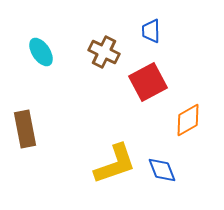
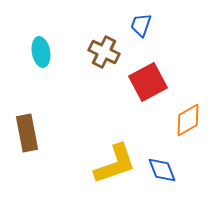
blue trapezoid: moved 10 px left, 6 px up; rotated 20 degrees clockwise
cyan ellipse: rotated 24 degrees clockwise
brown rectangle: moved 2 px right, 4 px down
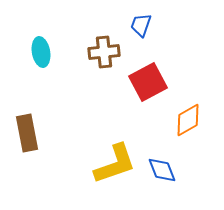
brown cross: rotated 32 degrees counterclockwise
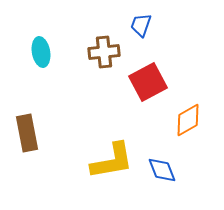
yellow L-shape: moved 3 px left, 3 px up; rotated 9 degrees clockwise
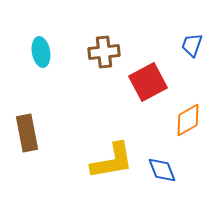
blue trapezoid: moved 51 px right, 20 px down
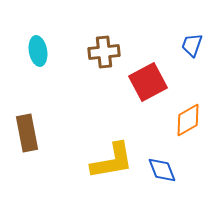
cyan ellipse: moved 3 px left, 1 px up
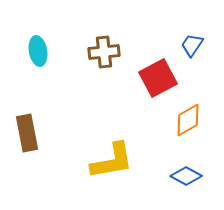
blue trapezoid: rotated 15 degrees clockwise
red square: moved 10 px right, 4 px up
blue diamond: moved 24 px right, 6 px down; rotated 40 degrees counterclockwise
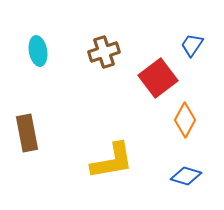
brown cross: rotated 12 degrees counterclockwise
red square: rotated 9 degrees counterclockwise
orange diamond: moved 3 px left; rotated 32 degrees counterclockwise
blue diamond: rotated 12 degrees counterclockwise
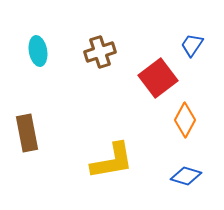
brown cross: moved 4 px left
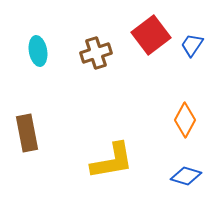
brown cross: moved 4 px left, 1 px down
red square: moved 7 px left, 43 px up
